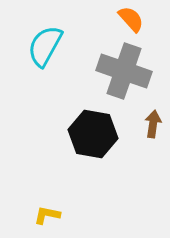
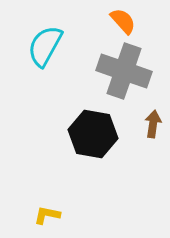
orange semicircle: moved 8 px left, 2 px down
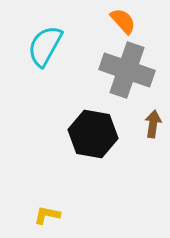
gray cross: moved 3 px right, 1 px up
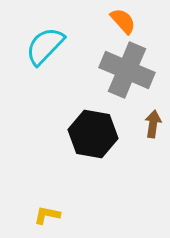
cyan semicircle: rotated 15 degrees clockwise
gray cross: rotated 4 degrees clockwise
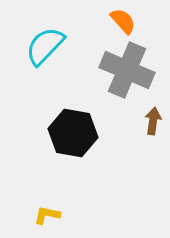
brown arrow: moved 3 px up
black hexagon: moved 20 px left, 1 px up
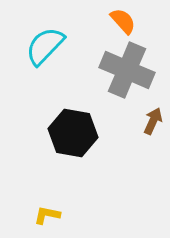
brown arrow: rotated 16 degrees clockwise
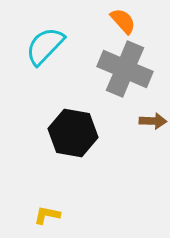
gray cross: moved 2 px left, 1 px up
brown arrow: rotated 68 degrees clockwise
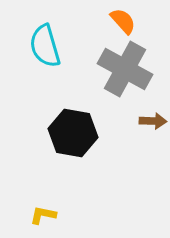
cyan semicircle: rotated 60 degrees counterclockwise
gray cross: rotated 6 degrees clockwise
yellow L-shape: moved 4 px left
